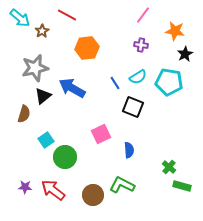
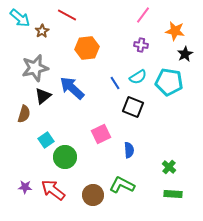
blue arrow: rotated 12 degrees clockwise
green rectangle: moved 9 px left, 8 px down; rotated 12 degrees counterclockwise
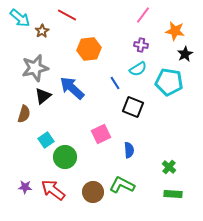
orange hexagon: moved 2 px right, 1 px down
cyan semicircle: moved 8 px up
brown circle: moved 3 px up
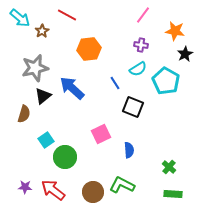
cyan pentagon: moved 3 px left, 1 px up; rotated 20 degrees clockwise
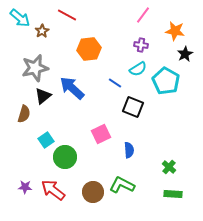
blue line: rotated 24 degrees counterclockwise
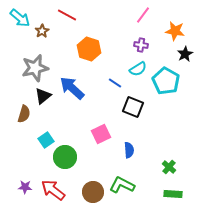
orange hexagon: rotated 25 degrees clockwise
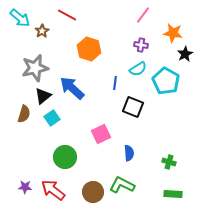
orange star: moved 2 px left, 2 px down
blue line: rotated 64 degrees clockwise
cyan square: moved 6 px right, 22 px up
blue semicircle: moved 3 px down
green cross: moved 5 px up; rotated 24 degrees counterclockwise
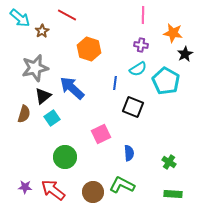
pink line: rotated 36 degrees counterclockwise
green cross: rotated 16 degrees clockwise
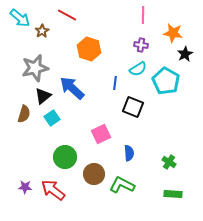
brown circle: moved 1 px right, 18 px up
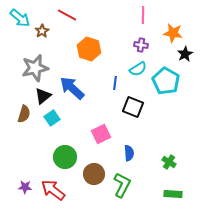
green L-shape: rotated 90 degrees clockwise
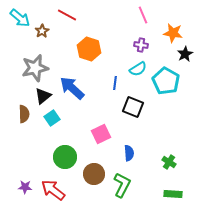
pink line: rotated 24 degrees counterclockwise
brown semicircle: rotated 18 degrees counterclockwise
